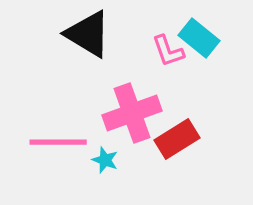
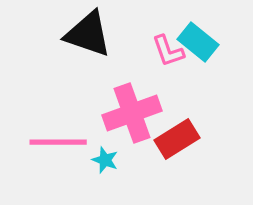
black triangle: rotated 12 degrees counterclockwise
cyan rectangle: moved 1 px left, 4 px down
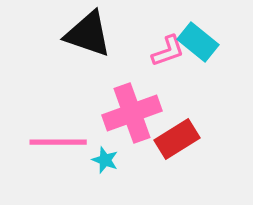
pink L-shape: rotated 90 degrees counterclockwise
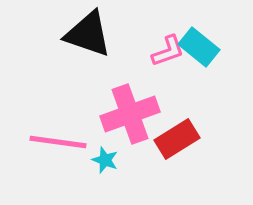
cyan rectangle: moved 1 px right, 5 px down
pink cross: moved 2 px left, 1 px down
pink line: rotated 8 degrees clockwise
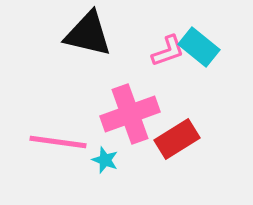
black triangle: rotated 6 degrees counterclockwise
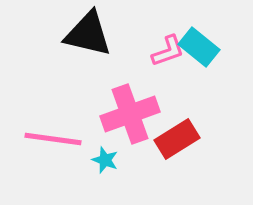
pink line: moved 5 px left, 3 px up
